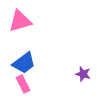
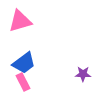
purple star: rotated 14 degrees counterclockwise
pink rectangle: moved 2 px up
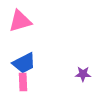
blue trapezoid: rotated 10 degrees clockwise
pink rectangle: rotated 24 degrees clockwise
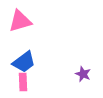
blue trapezoid: moved 1 px up; rotated 10 degrees counterclockwise
purple star: rotated 21 degrees clockwise
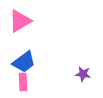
pink triangle: rotated 15 degrees counterclockwise
purple star: rotated 14 degrees counterclockwise
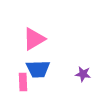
pink triangle: moved 14 px right, 18 px down
blue trapezoid: moved 14 px right, 7 px down; rotated 35 degrees clockwise
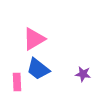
blue trapezoid: rotated 40 degrees clockwise
pink rectangle: moved 6 px left
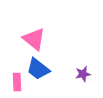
pink triangle: rotated 50 degrees counterclockwise
purple star: rotated 21 degrees counterclockwise
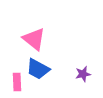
blue trapezoid: rotated 10 degrees counterclockwise
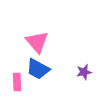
pink triangle: moved 3 px right, 3 px down; rotated 10 degrees clockwise
purple star: moved 1 px right, 2 px up
